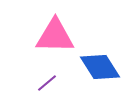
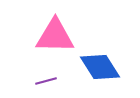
purple line: moved 1 px left, 2 px up; rotated 25 degrees clockwise
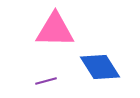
pink triangle: moved 6 px up
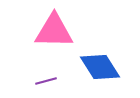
pink triangle: moved 1 px left, 1 px down
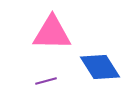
pink triangle: moved 2 px left, 2 px down
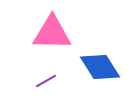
purple line: rotated 15 degrees counterclockwise
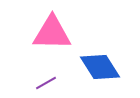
purple line: moved 2 px down
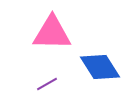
purple line: moved 1 px right, 1 px down
